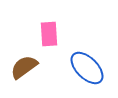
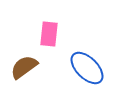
pink rectangle: rotated 10 degrees clockwise
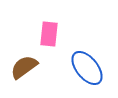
blue ellipse: rotated 6 degrees clockwise
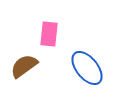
brown semicircle: moved 1 px up
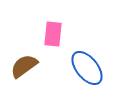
pink rectangle: moved 4 px right
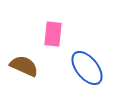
brown semicircle: rotated 60 degrees clockwise
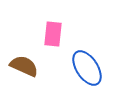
blue ellipse: rotated 6 degrees clockwise
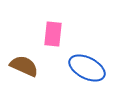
blue ellipse: rotated 30 degrees counterclockwise
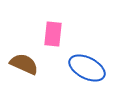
brown semicircle: moved 2 px up
